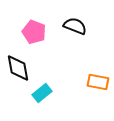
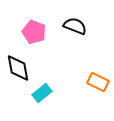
orange rectangle: rotated 15 degrees clockwise
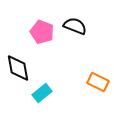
pink pentagon: moved 8 px right
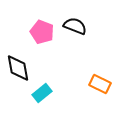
orange rectangle: moved 2 px right, 2 px down
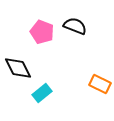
black diamond: rotated 16 degrees counterclockwise
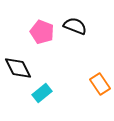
orange rectangle: rotated 30 degrees clockwise
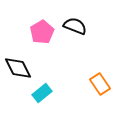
pink pentagon: rotated 20 degrees clockwise
